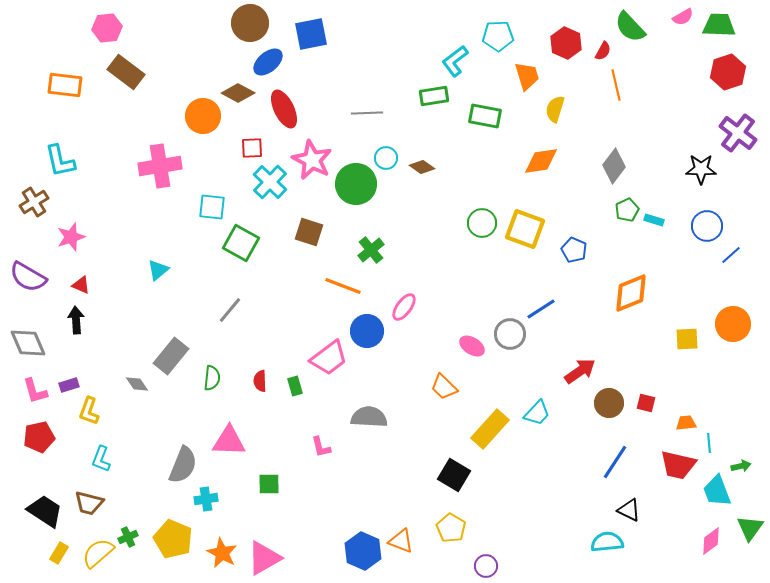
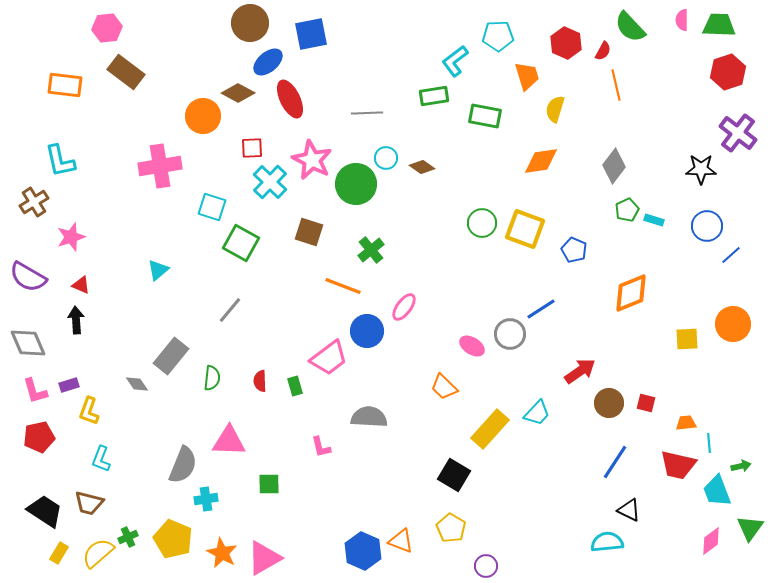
pink semicircle at (683, 17): moved 1 px left, 3 px down; rotated 120 degrees clockwise
red ellipse at (284, 109): moved 6 px right, 10 px up
cyan square at (212, 207): rotated 12 degrees clockwise
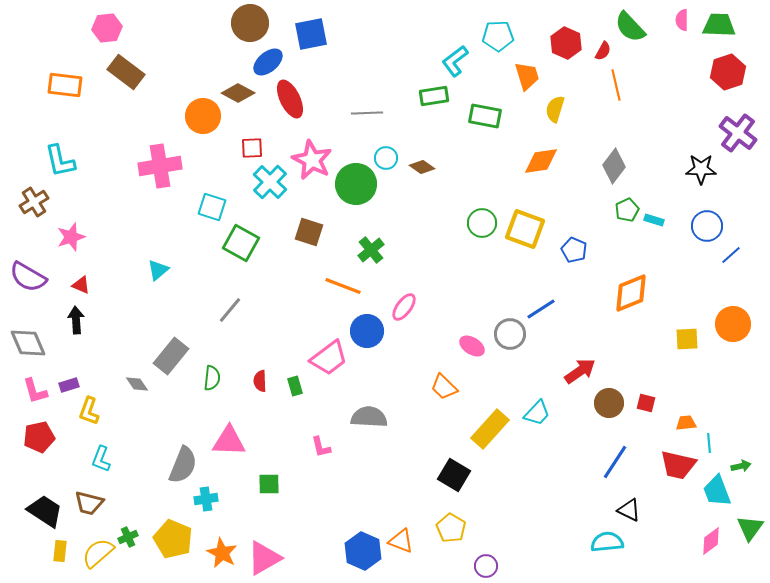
yellow rectangle at (59, 553): moved 1 px right, 2 px up; rotated 25 degrees counterclockwise
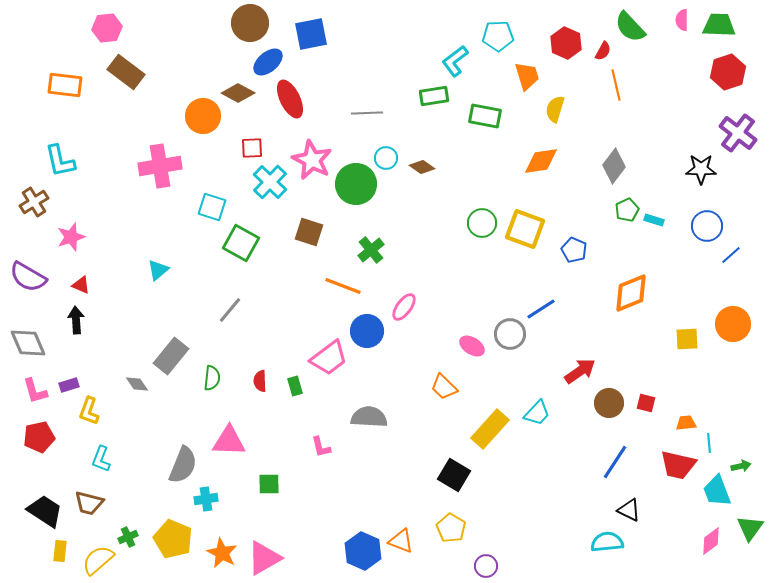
yellow semicircle at (98, 553): moved 7 px down
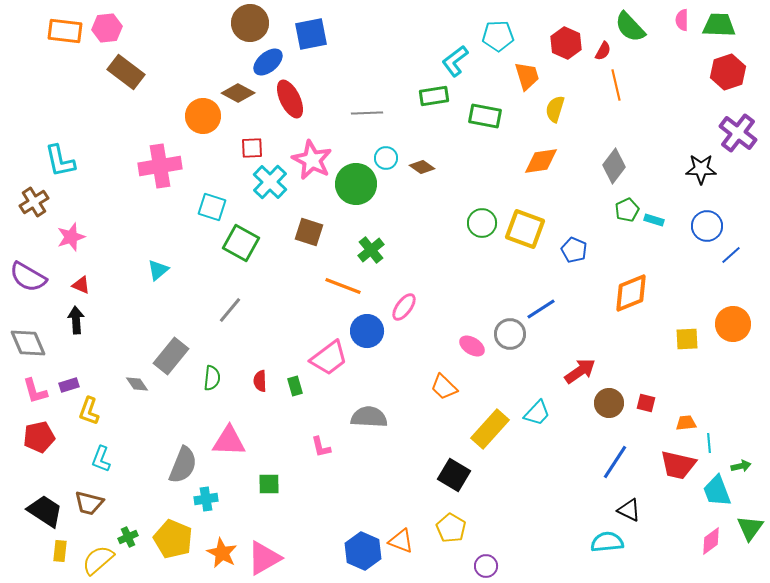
orange rectangle at (65, 85): moved 54 px up
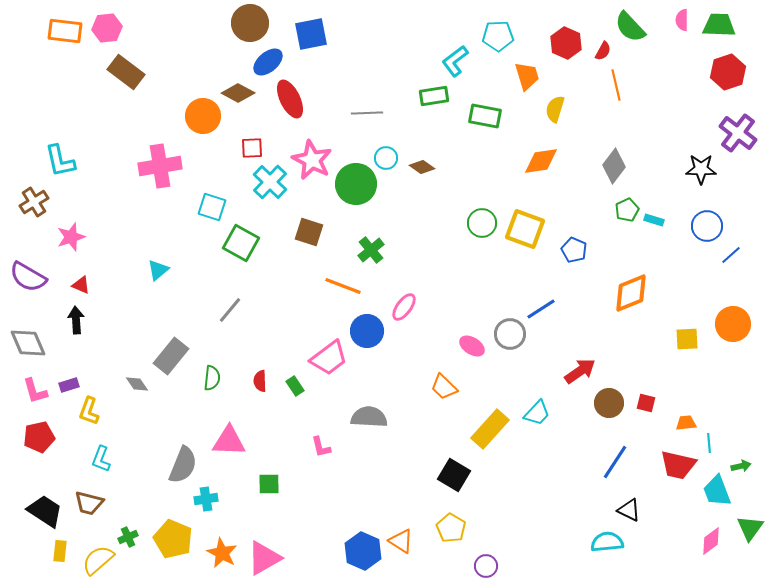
green rectangle at (295, 386): rotated 18 degrees counterclockwise
orange triangle at (401, 541): rotated 12 degrees clockwise
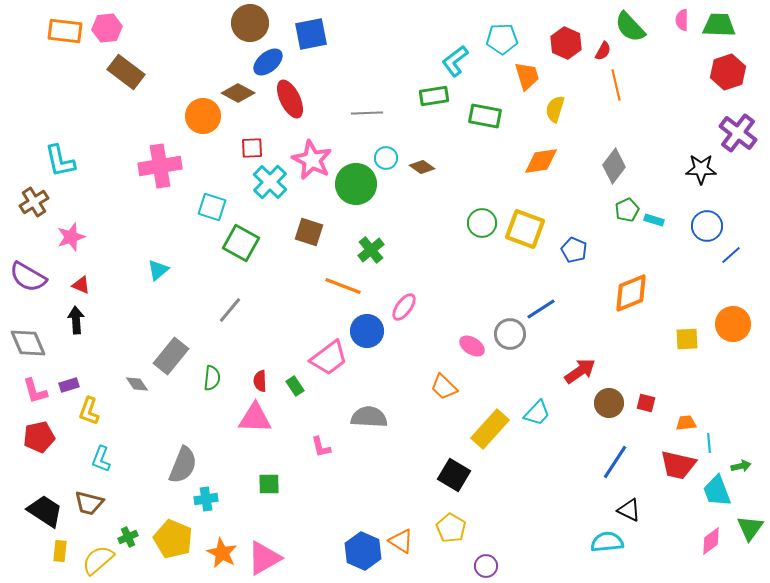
cyan pentagon at (498, 36): moved 4 px right, 3 px down
pink triangle at (229, 441): moved 26 px right, 23 px up
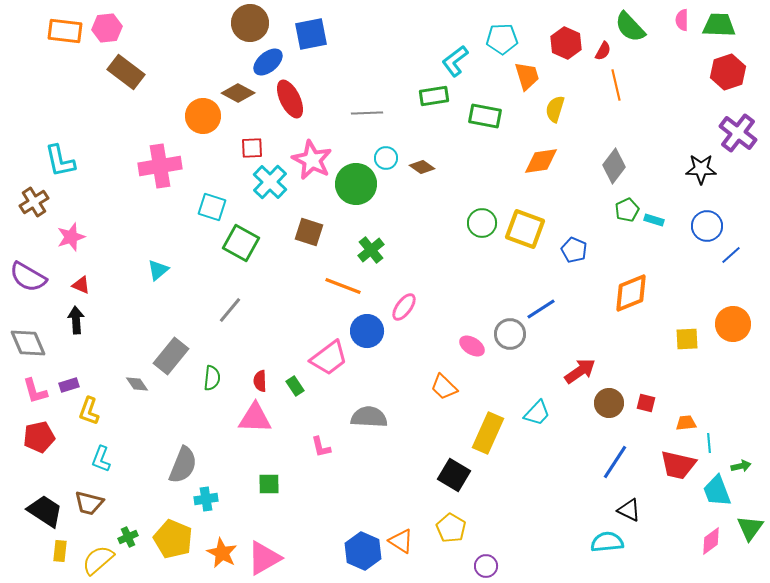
yellow rectangle at (490, 429): moved 2 px left, 4 px down; rotated 18 degrees counterclockwise
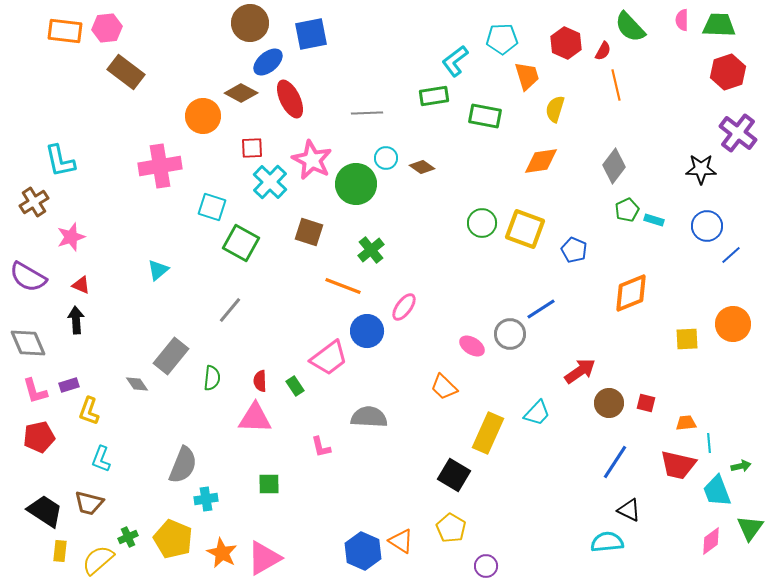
brown diamond at (238, 93): moved 3 px right
